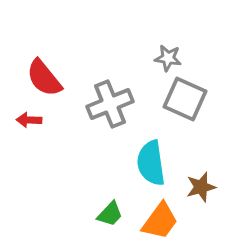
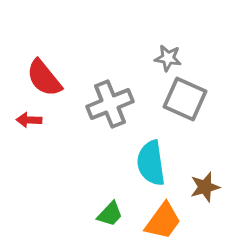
brown star: moved 4 px right
orange trapezoid: moved 3 px right
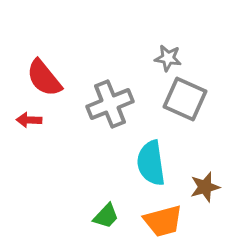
green trapezoid: moved 4 px left, 2 px down
orange trapezoid: rotated 39 degrees clockwise
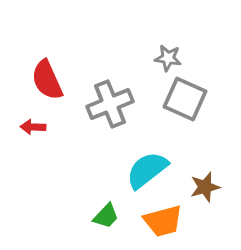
red semicircle: moved 3 px right, 2 px down; rotated 15 degrees clockwise
red arrow: moved 4 px right, 7 px down
cyan semicircle: moved 4 px left, 7 px down; rotated 60 degrees clockwise
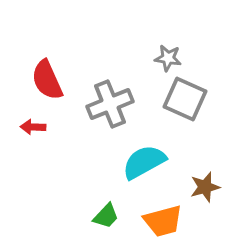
cyan semicircle: moved 3 px left, 8 px up; rotated 9 degrees clockwise
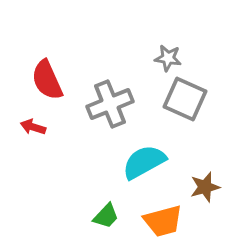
red arrow: rotated 15 degrees clockwise
